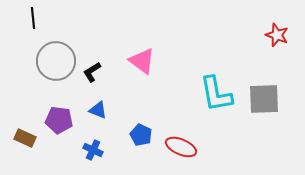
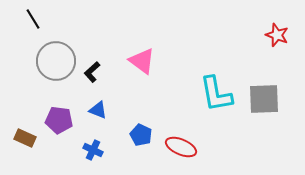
black line: moved 1 px down; rotated 25 degrees counterclockwise
black L-shape: rotated 10 degrees counterclockwise
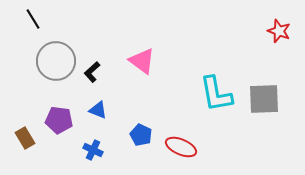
red star: moved 2 px right, 4 px up
brown rectangle: rotated 35 degrees clockwise
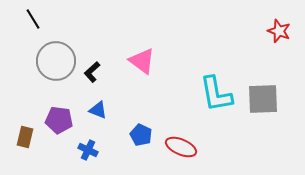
gray square: moved 1 px left
brown rectangle: moved 1 px up; rotated 45 degrees clockwise
blue cross: moved 5 px left
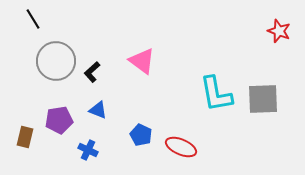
purple pentagon: rotated 16 degrees counterclockwise
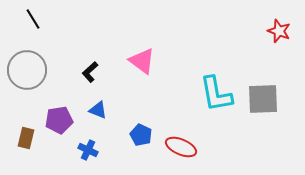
gray circle: moved 29 px left, 9 px down
black L-shape: moved 2 px left
brown rectangle: moved 1 px right, 1 px down
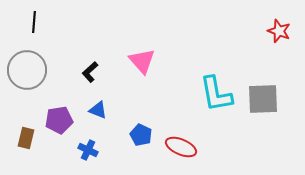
black line: moved 1 px right, 3 px down; rotated 35 degrees clockwise
pink triangle: rotated 12 degrees clockwise
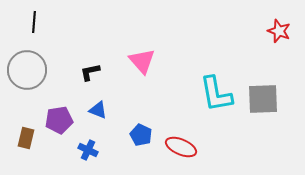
black L-shape: rotated 30 degrees clockwise
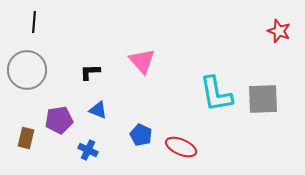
black L-shape: rotated 10 degrees clockwise
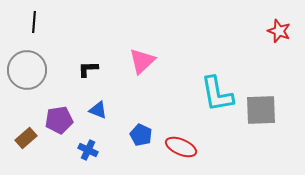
pink triangle: rotated 28 degrees clockwise
black L-shape: moved 2 px left, 3 px up
cyan L-shape: moved 1 px right
gray square: moved 2 px left, 11 px down
brown rectangle: rotated 35 degrees clockwise
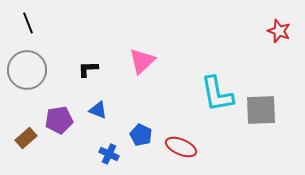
black line: moved 6 px left, 1 px down; rotated 25 degrees counterclockwise
blue cross: moved 21 px right, 4 px down
